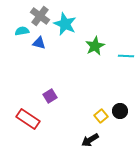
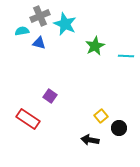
gray cross: rotated 30 degrees clockwise
purple square: rotated 24 degrees counterclockwise
black circle: moved 1 px left, 17 px down
black arrow: rotated 42 degrees clockwise
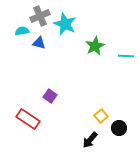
black arrow: rotated 60 degrees counterclockwise
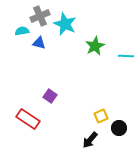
yellow square: rotated 16 degrees clockwise
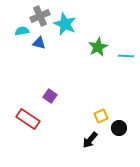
green star: moved 3 px right, 1 px down
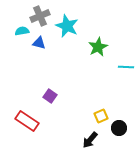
cyan star: moved 2 px right, 2 px down
cyan line: moved 11 px down
red rectangle: moved 1 px left, 2 px down
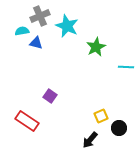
blue triangle: moved 3 px left
green star: moved 2 px left
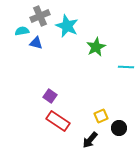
red rectangle: moved 31 px right
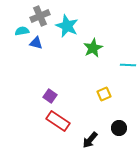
green star: moved 3 px left, 1 px down
cyan line: moved 2 px right, 2 px up
yellow square: moved 3 px right, 22 px up
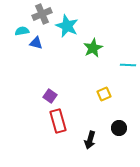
gray cross: moved 2 px right, 2 px up
red rectangle: rotated 40 degrees clockwise
black arrow: rotated 24 degrees counterclockwise
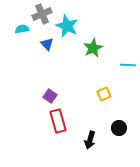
cyan semicircle: moved 2 px up
blue triangle: moved 11 px right, 1 px down; rotated 32 degrees clockwise
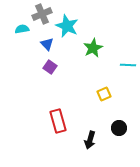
purple square: moved 29 px up
